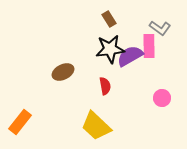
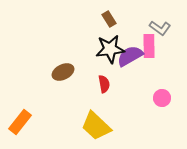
red semicircle: moved 1 px left, 2 px up
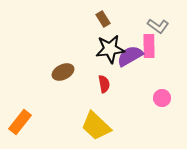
brown rectangle: moved 6 px left
gray L-shape: moved 2 px left, 2 px up
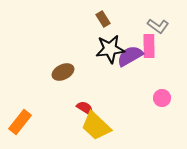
red semicircle: moved 19 px left, 24 px down; rotated 48 degrees counterclockwise
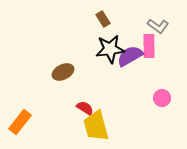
yellow trapezoid: rotated 32 degrees clockwise
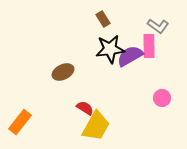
yellow trapezoid: rotated 136 degrees counterclockwise
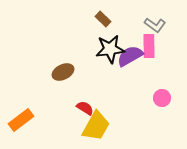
brown rectangle: rotated 14 degrees counterclockwise
gray L-shape: moved 3 px left, 1 px up
orange rectangle: moved 1 px right, 2 px up; rotated 15 degrees clockwise
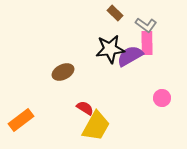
brown rectangle: moved 12 px right, 6 px up
gray L-shape: moved 9 px left
pink rectangle: moved 2 px left, 3 px up
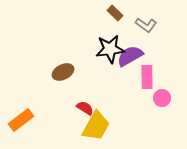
pink rectangle: moved 34 px down
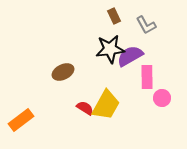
brown rectangle: moved 1 px left, 3 px down; rotated 21 degrees clockwise
gray L-shape: rotated 25 degrees clockwise
yellow trapezoid: moved 10 px right, 21 px up
